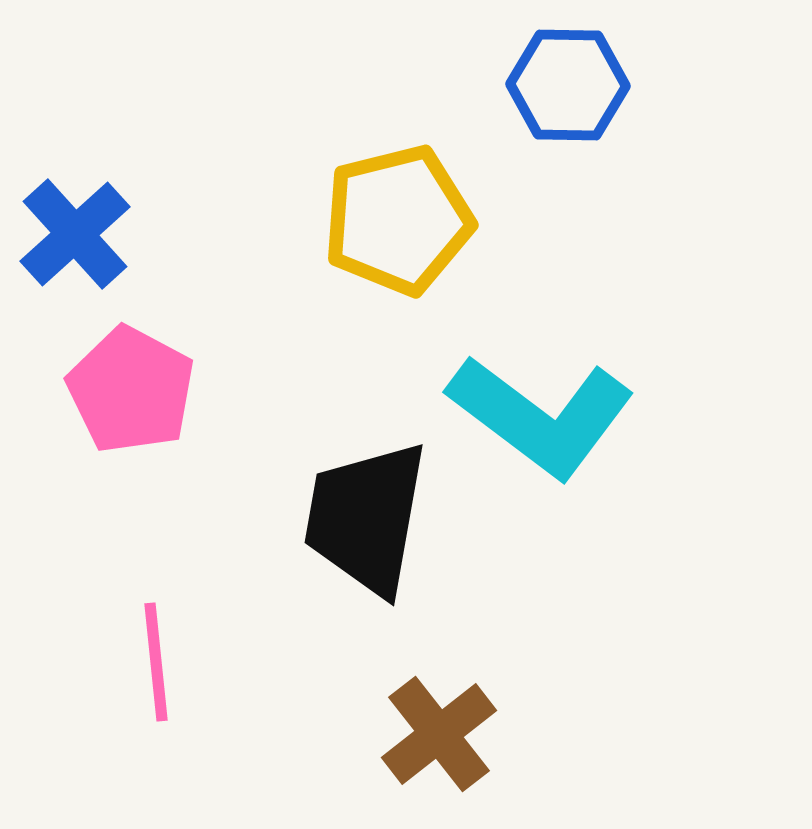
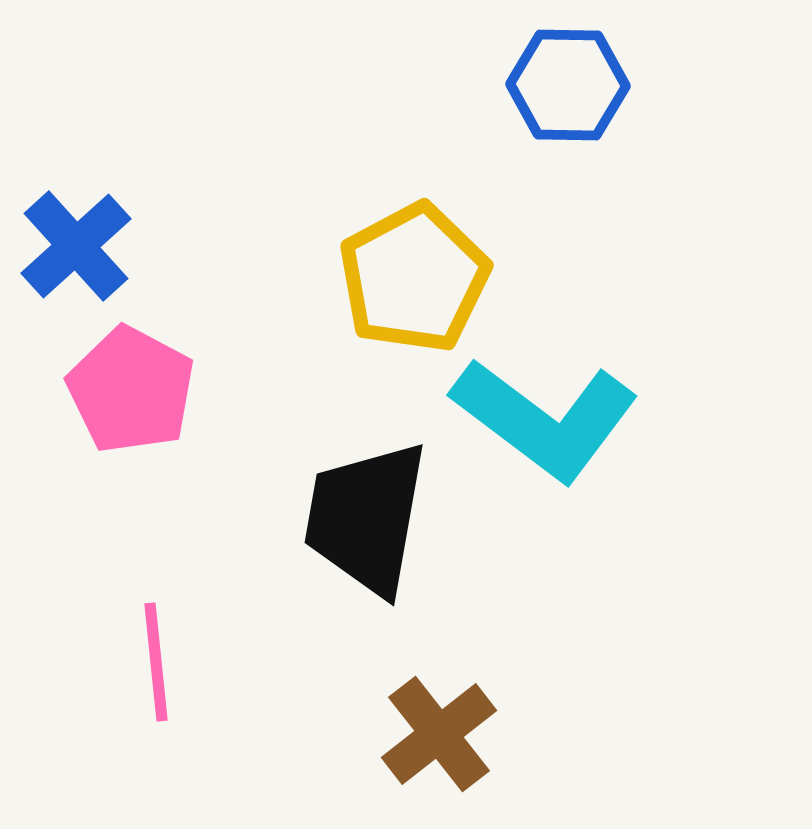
yellow pentagon: moved 16 px right, 58 px down; rotated 14 degrees counterclockwise
blue cross: moved 1 px right, 12 px down
cyan L-shape: moved 4 px right, 3 px down
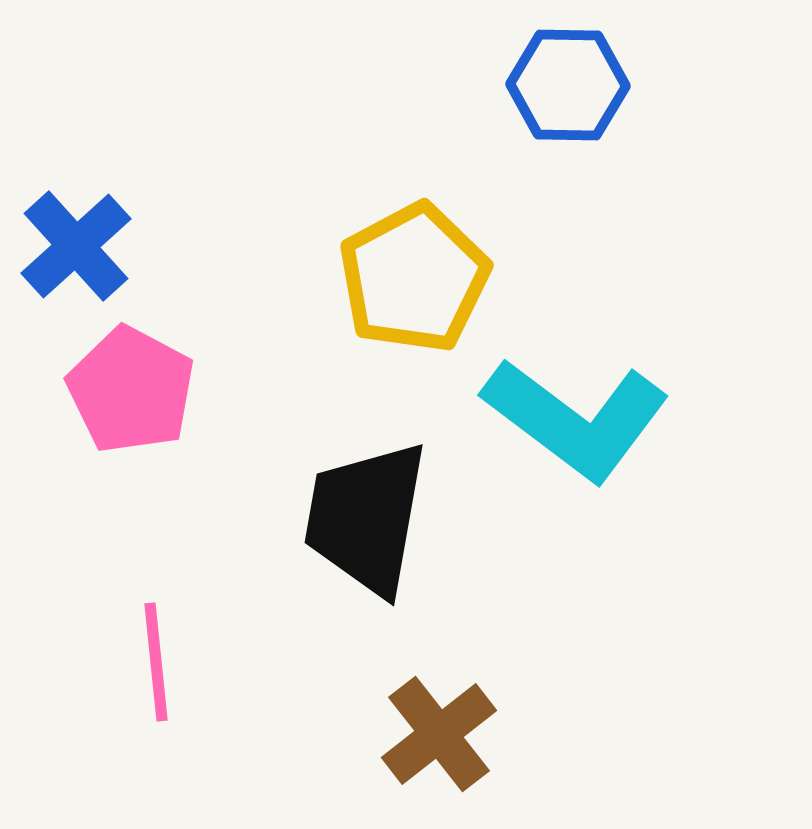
cyan L-shape: moved 31 px right
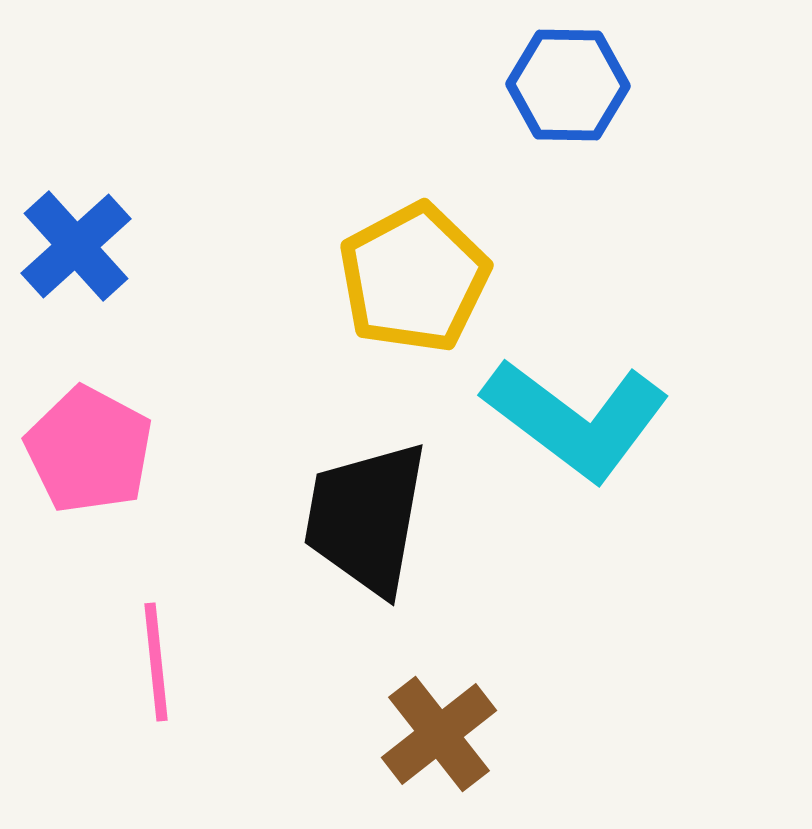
pink pentagon: moved 42 px left, 60 px down
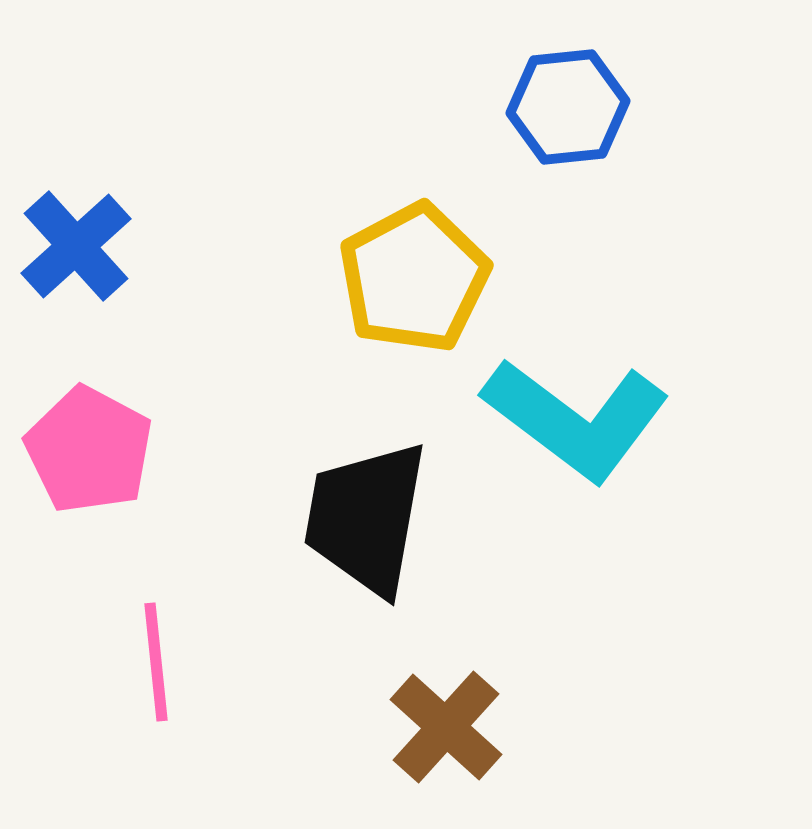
blue hexagon: moved 22 px down; rotated 7 degrees counterclockwise
brown cross: moved 7 px right, 7 px up; rotated 10 degrees counterclockwise
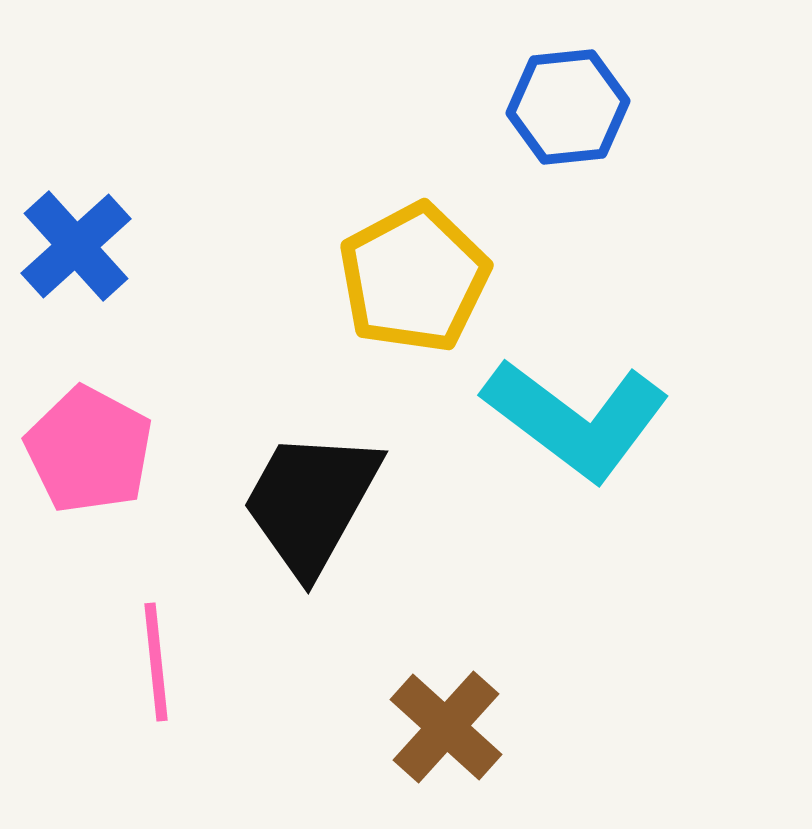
black trapezoid: moved 55 px left, 16 px up; rotated 19 degrees clockwise
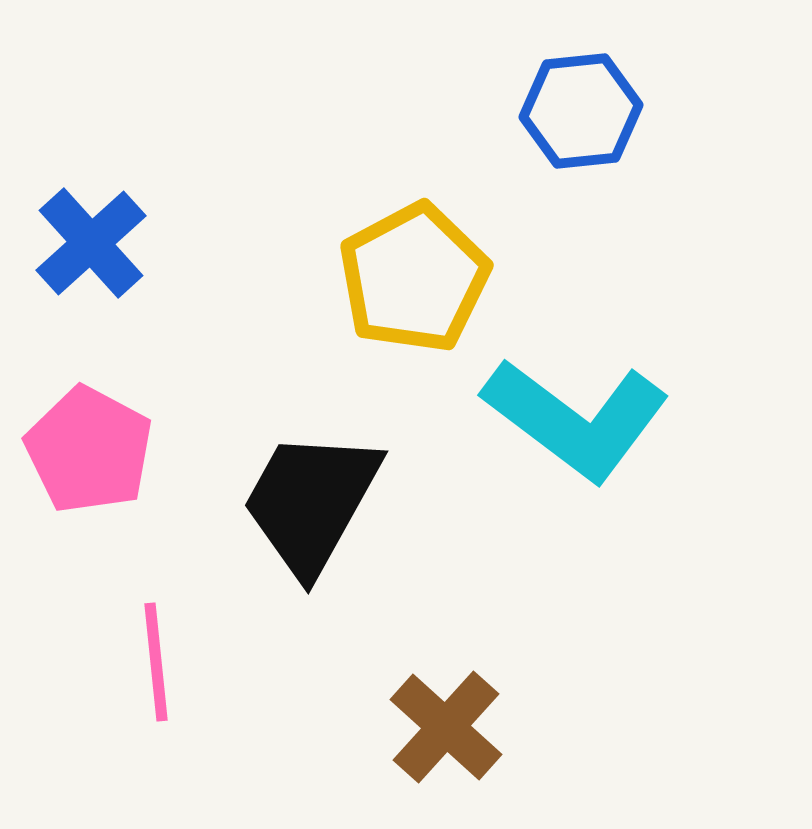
blue hexagon: moved 13 px right, 4 px down
blue cross: moved 15 px right, 3 px up
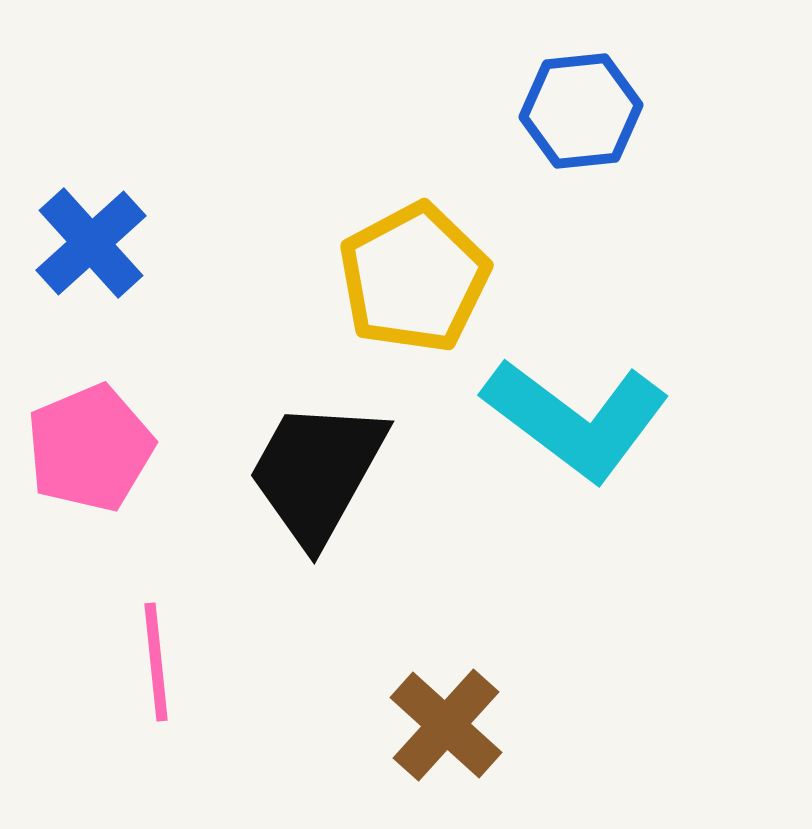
pink pentagon: moved 1 px right, 2 px up; rotated 21 degrees clockwise
black trapezoid: moved 6 px right, 30 px up
brown cross: moved 2 px up
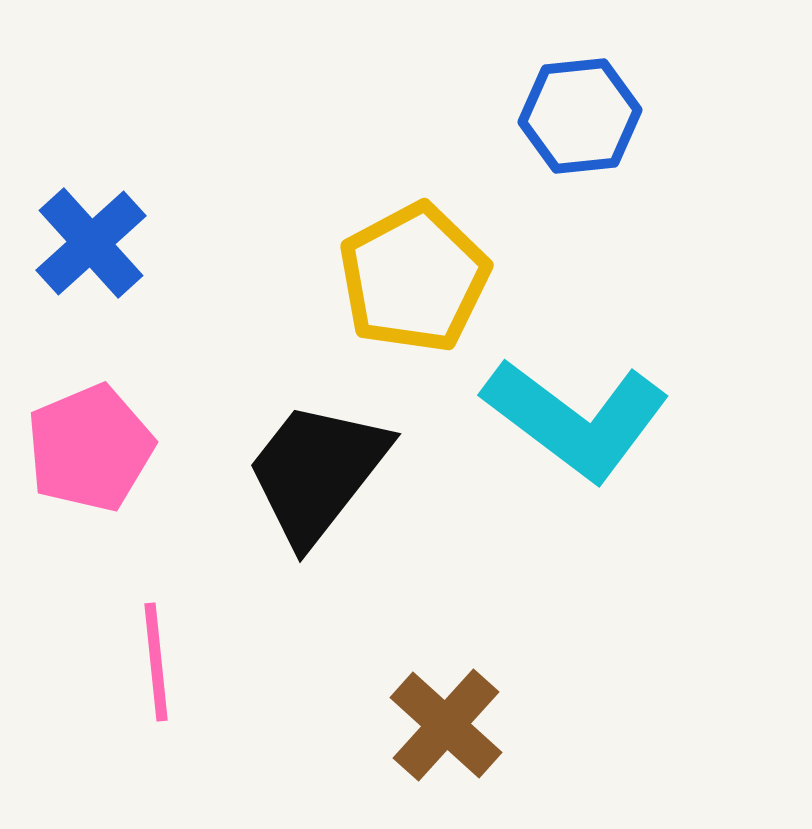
blue hexagon: moved 1 px left, 5 px down
black trapezoid: rotated 9 degrees clockwise
